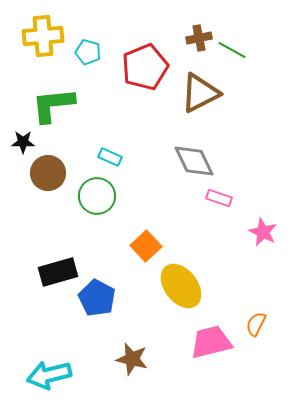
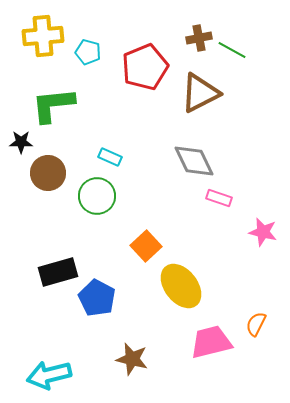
black star: moved 2 px left
pink star: rotated 12 degrees counterclockwise
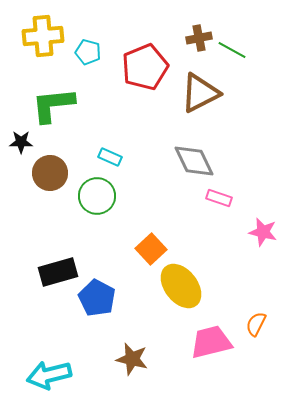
brown circle: moved 2 px right
orange square: moved 5 px right, 3 px down
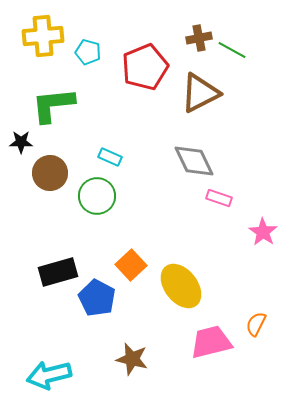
pink star: rotated 20 degrees clockwise
orange square: moved 20 px left, 16 px down
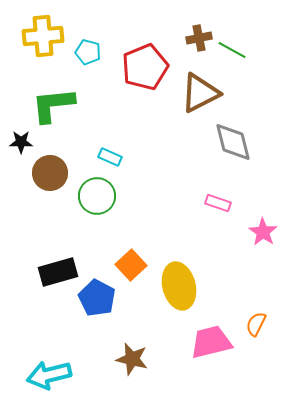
gray diamond: moved 39 px right, 19 px up; rotated 12 degrees clockwise
pink rectangle: moved 1 px left, 5 px down
yellow ellipse: moved 2 px left; rotated 24 degrees clockwise
